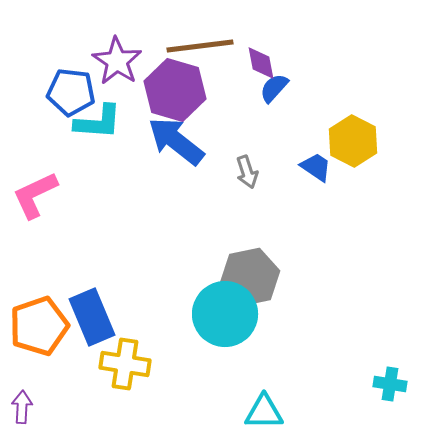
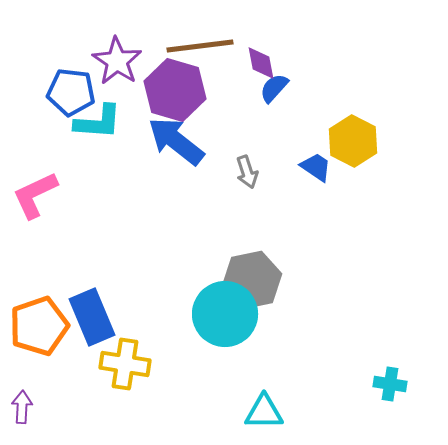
gray hexagon: moved 2 px right, 3 px down
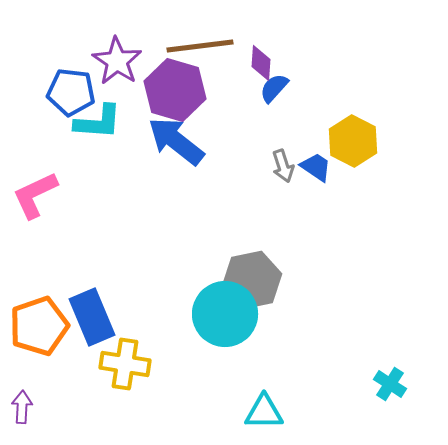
purple diamond: rotated 15 degrees clockwise
gray arrow: moved 36 px right, 6 px up
cyan cross: rotated 24 degrees clockwise
